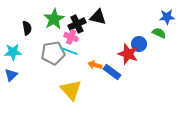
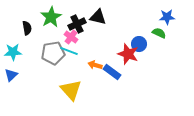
green star: moved 3 px left, 2 px up
pink cross: rotated 16 degrees clockwise
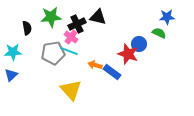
green star: rotated 25 degrees clockwise
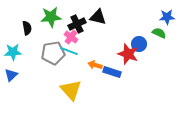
blue rectangle: rotated 18 degrees counterclockwise
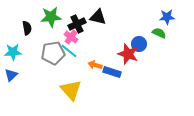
cyan line: rotated 18 degrees clockwise
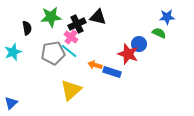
cyan star: rotated 18 degrees counterclockwise
blue triangle: moved 28 px down
yellow triangle: rotated 30 degrees clockwise
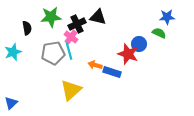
cyan line: rotated 36 degrees clockwise
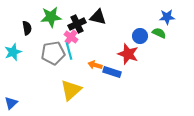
blue circle: moved 1 px right, 8 px up
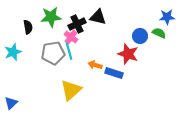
black semicircle: moved 1 px right, 1 px up
blue rectangle: moved 2 px right, 1 px down
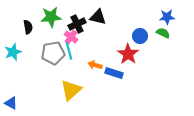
green semicircle: moved 4 px right
red star: rotated 15 degrees clockwise
blue triangle: rotated 48 degrees counterclockwise
